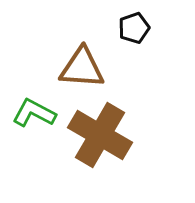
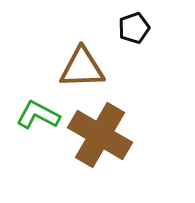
brown triangle: rotated 6 degrees counterclockwise
green L-shape: moved 4 px right, 2 px down
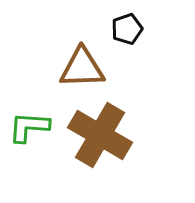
black pentagon: moved 7 px left, 1 px down
green L-shape: moved 9 px left, 12 px down; rotated 24 degrees counterclockwise
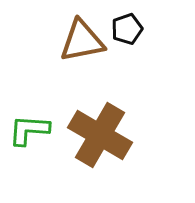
brown triangle: moved 27 px up; rotated 9 degrees counterclockwise
green L-shape: moved 3 px down
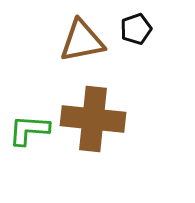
black pentagon: moved 9 px right
brown cross: moved 7 px left, 16 px up; rotated 24 degrees counterclockwise
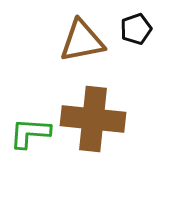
green L-shape: moved 1 px right, 3 px down
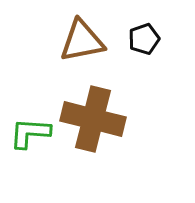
black pentagon: moved 8 px right, 10 px down
brown cross: rotated 8 degrees clockwise
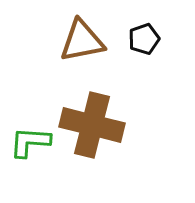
brown cross: moved 1 px left, 6 px down
green L-shape: moved 9 px down
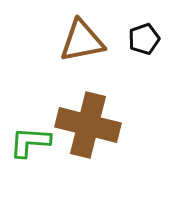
brown cross: moved 4 px left
